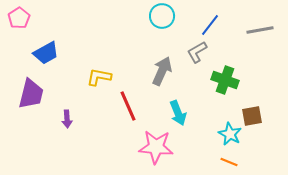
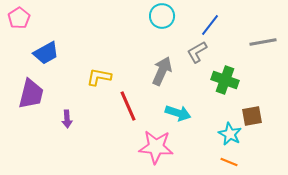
gray line: moved 3 px right, 12 px down
cyan arrow: rotated 50 degrees counterclockwise
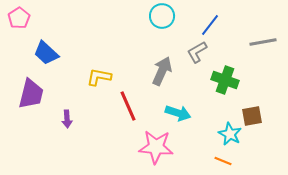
blue trapezoid: rotated 72 degrees clockwise
orange line: moved 6 px left, 1 px up
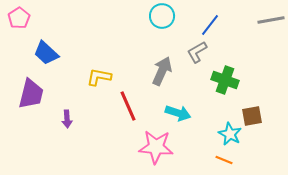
gray line: moved 8 px right, 22 px up
orange line: moved 1 px right, 1 px up
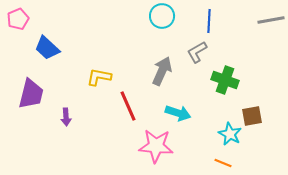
pink pentagon: moved 1 px left, 1 px down; rotated 10 degrees clockwise
blue line: moved 1 px left, 4 px up; rotated 35 degrees counterclockwise
blue trapezoid: moved 1 px right, 5 px up
purple arrow: moved 1 px left, 2 px up
pink star: moved 1 px up
orange line: moved 1 px left, 3 px down
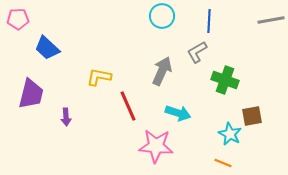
pink pentagon: rotated 20 degrees clockwise
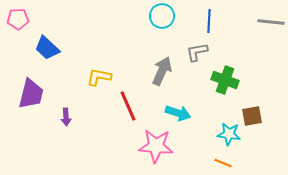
gray line: moved 2 px down; rotated 16 degrees clockwise
gray L-shape: rotated 20 degrees clockwise
cyan star: moved 1 px left; rotated 20 degrees counterclockwise
